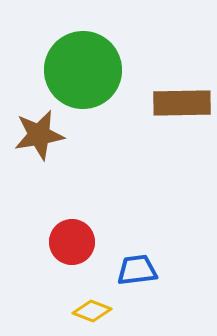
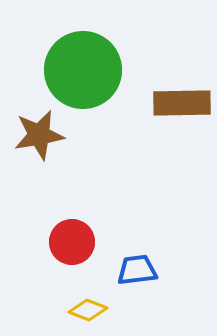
yellow diamond: moved 4 px left, 1 px up
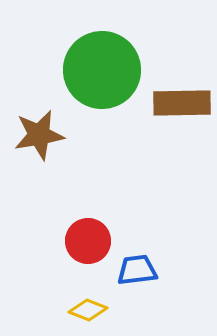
green circle: moved 19 px right
red circle: moved 16 px right, 1 px up
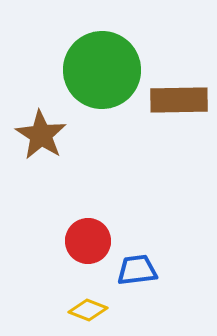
brown rectangle: moved 3 px left, 3 px up
brown star: moved 2 px right; rotated 30 degrees counterclockwise
